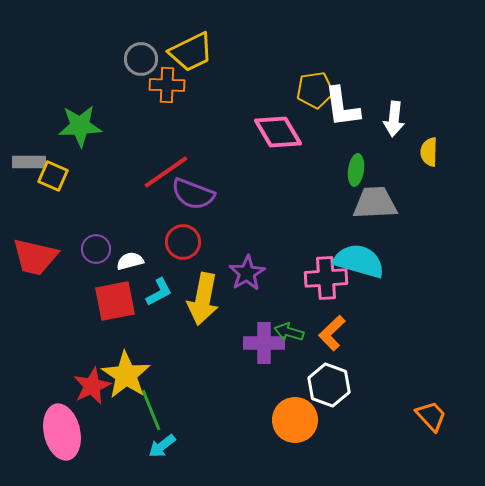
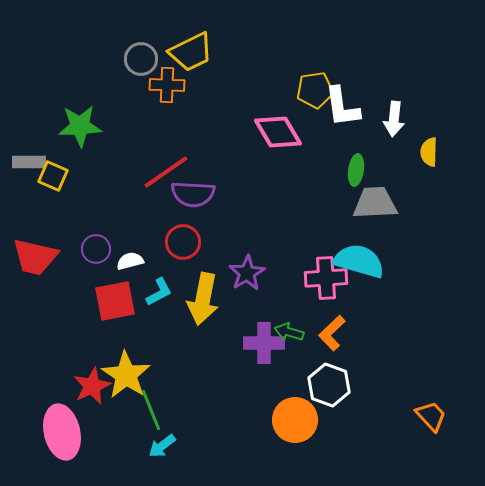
purple semicircle: rotated 18 degrees counterclockwise
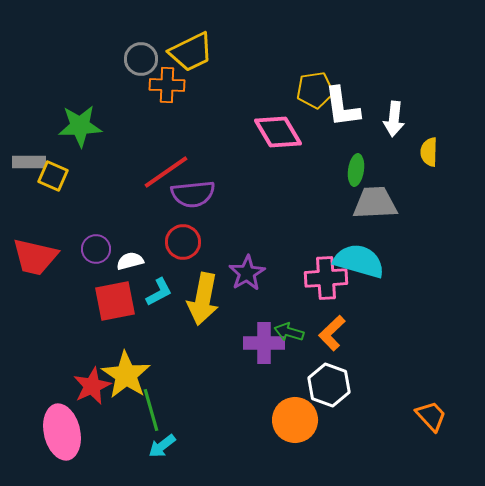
purple semicircle: rotated 9 degrees counterclockwise
green line: rotated 6 degrees clockwise
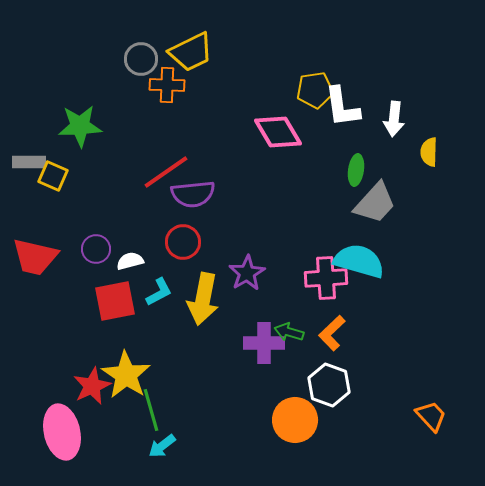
gray trapezoid: rotated 135 degrees clockwise
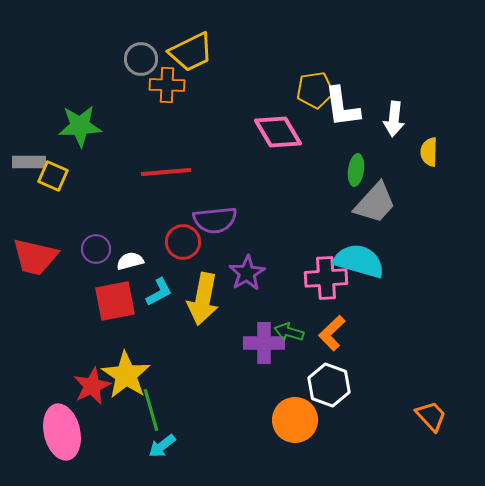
red line: rotated 30 degrees clockwise
purple semicircle: moved 22 px right, 26 px down
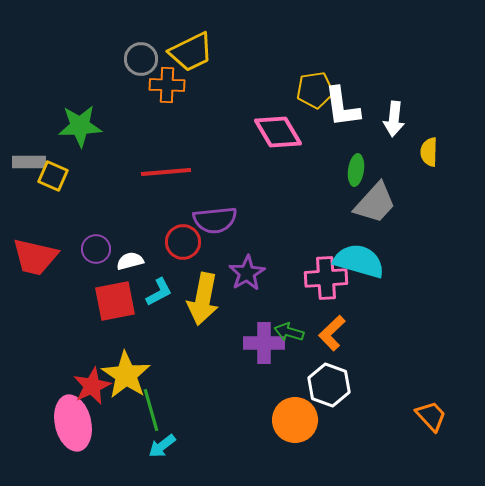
pink ellipse: moved 11 px right, 9 px up
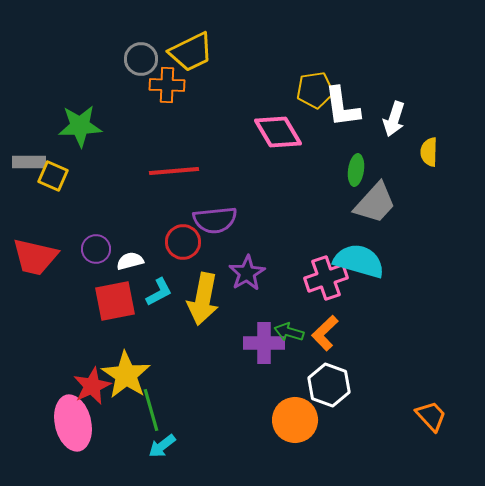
white arrow: rotated 12 degrees clockwise
red line: moved 8 px right, 1 px up
pink cross: rotated 15 degrees counterclockwise
orange L-shape: moved 7 px left
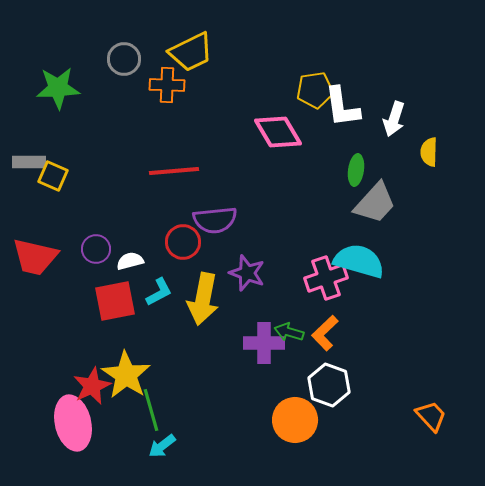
gray circle: moved 17 px left
green star: moved 22 px left, 38 px up
purple star: rotated 21 degrees counterclockwise
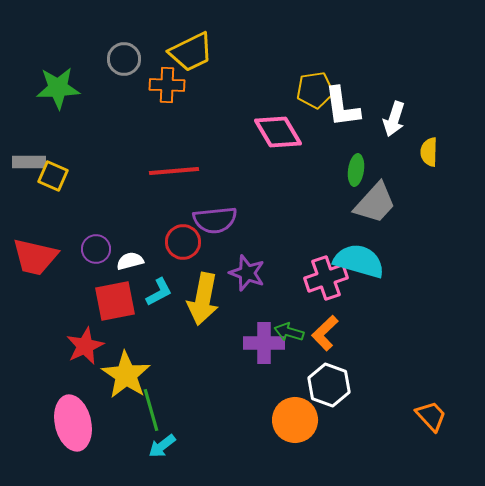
red star: moved 7 px left, 40 px up
